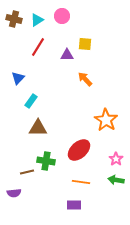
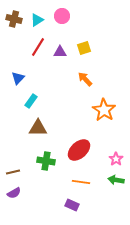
yellow square: moved 1 px left, 4 px down; rotated 24 degrees counterclockwise
purple triangle: moved 7 px left, 3 px up
orange star: moved 2 px left, 10 px up
brown line: moved 14 px left
purple semicircle: rotated 24 degrees counterclockwise
purple rectangle: moved 2 px left; rotated 24 degrees clockwise
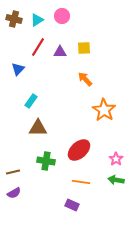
yellow square: rotated 16 degrees clockwise
blue triangle: moved 9 px up
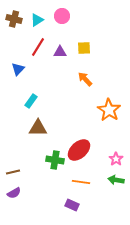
orange star: moved 5 px right
green cross: moved 9 px right, 1 px up
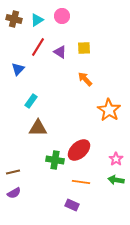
purple triangle: rotated 32 degrees clockwise
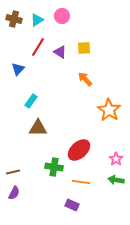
green cross: moved 1 px left, 7 px down
purple semicircle: rotated 32 degrees counterclockwise
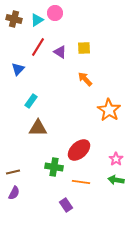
pink circle: moved 7 px left, 3 px up
purple rectangle: moved 6 px left; rotated 32 degrees clockwise
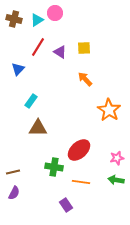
pink star: moved 1 px right, 1 px up; rotated 24 degrees clockwise
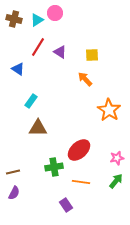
yellow square: moved 8 px right, 7 px down
blue triangle: rotated 40 degrees counterclockwise
green cross: rotated 18 degrees counterclockwise
green arrow: moved 1 px down; rotated 119 degrees clockwise
